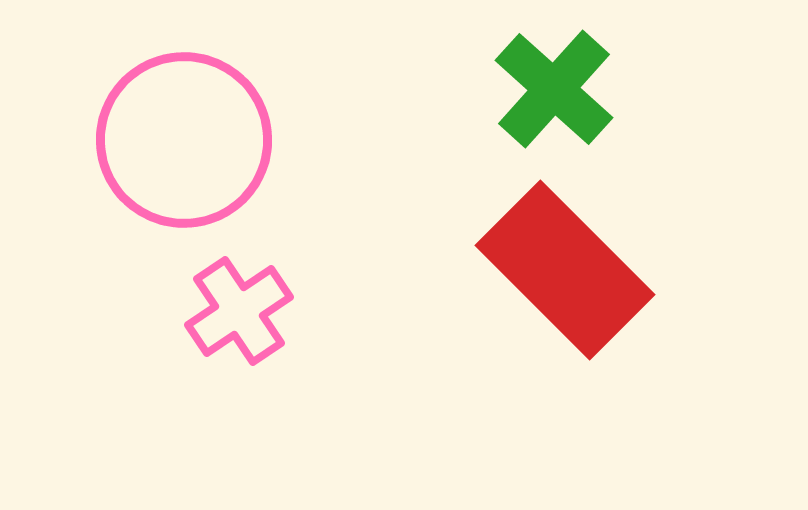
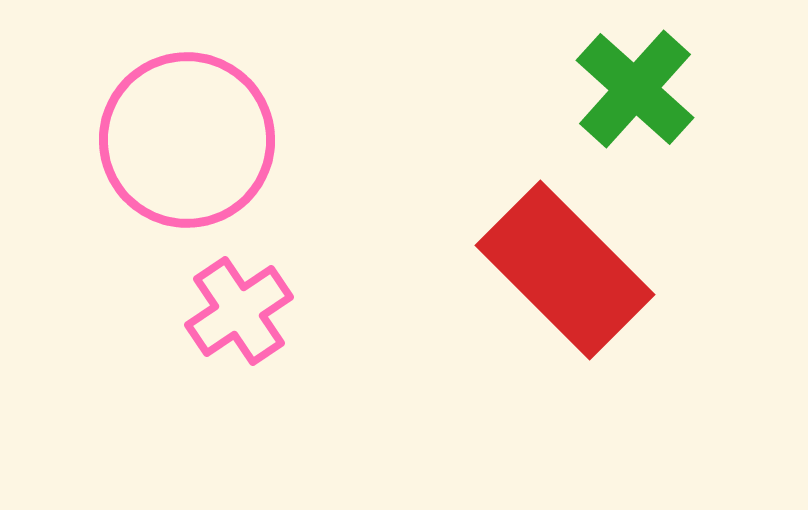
green cross: moved 81 px right
pink circle: moved 3 px right
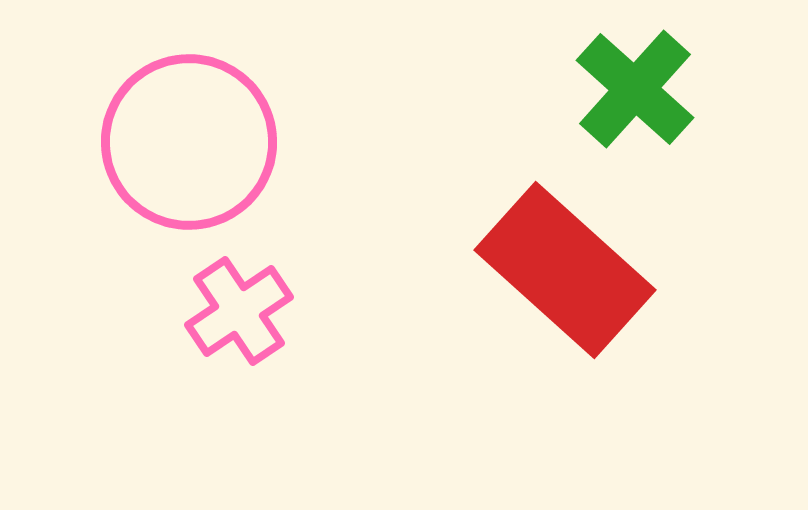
pink circle: moved 2 px right, 2 px down
red rectangle: rotated 3 degrees counterclockwise
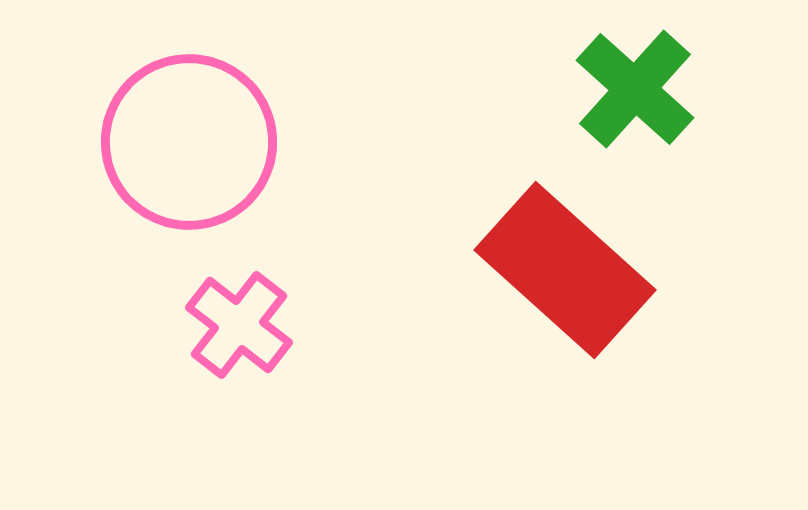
pink cross: moved 14 px down; rotated 18 degrees counterclockwise
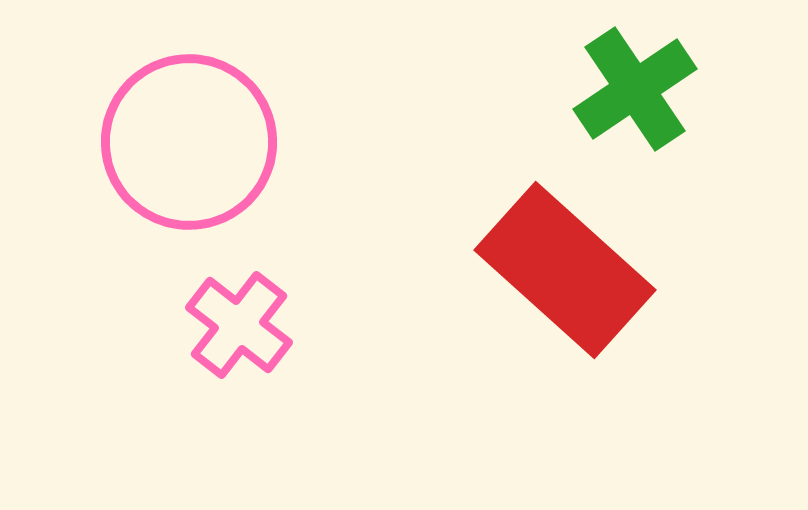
green cross: rotated 14 degrees clockwise
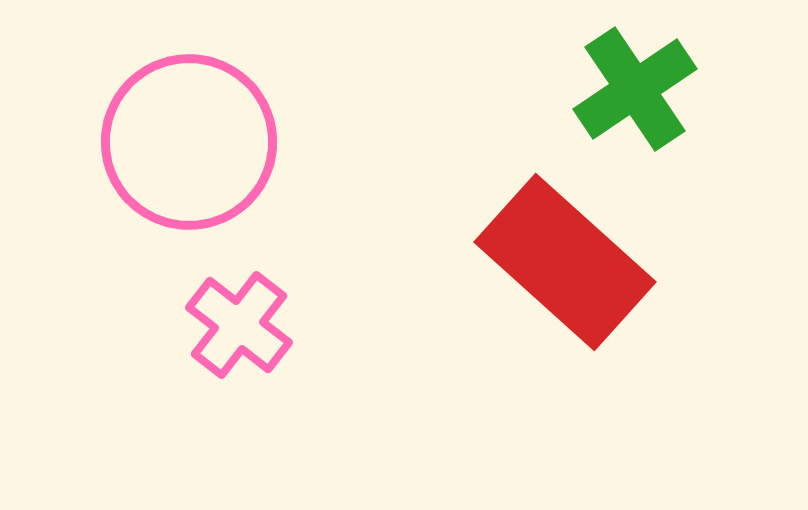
red rectangle: moved 8 px up
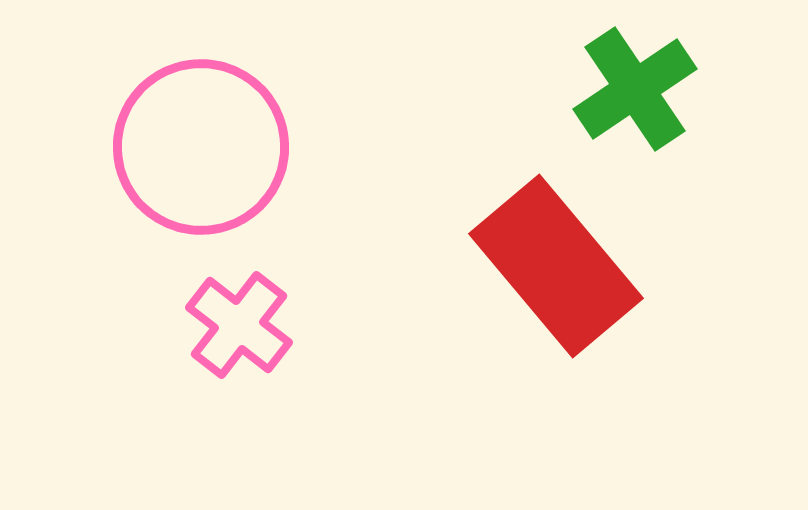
pink circle: moved 12 px right, 5 px down
red rectangle: moved 9 px left, 4 px down; rotated 8 degrees clockwise
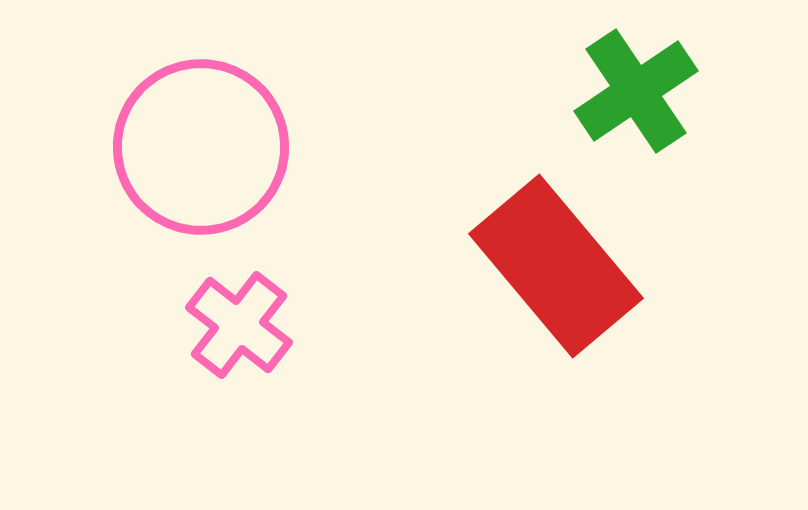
green cross: moved 1 px right, 2 px down
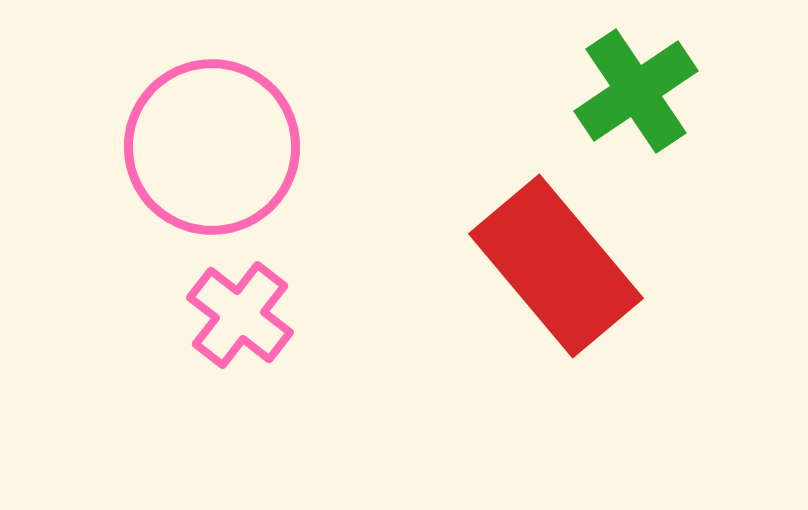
pink circle: moved 11 px right
pink cross: moved 1 px right, 10 px up
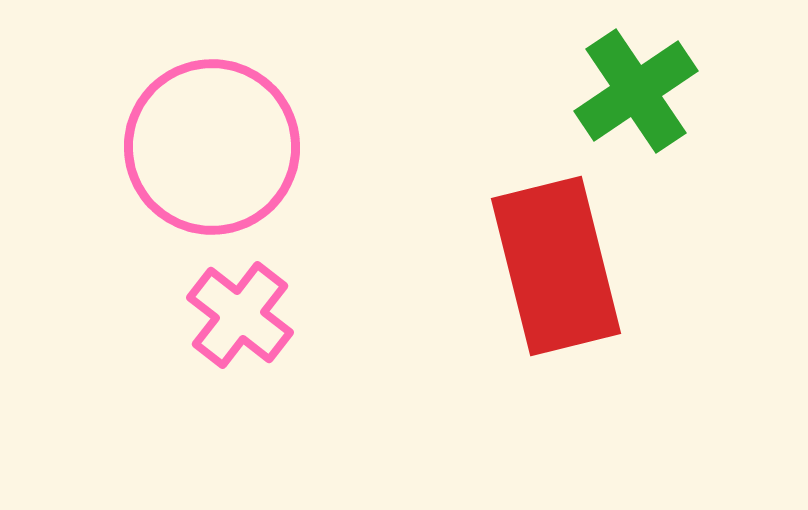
red rectangle: rotated 26 degrees clockwise
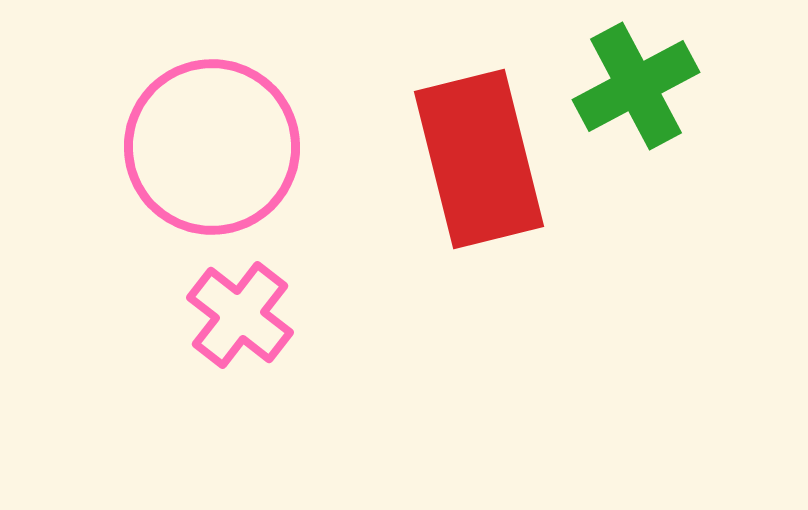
green cross: moved 5 px up; rotated 6 degrees clockwise
red rectangle: moved 77 px left, 107 px up
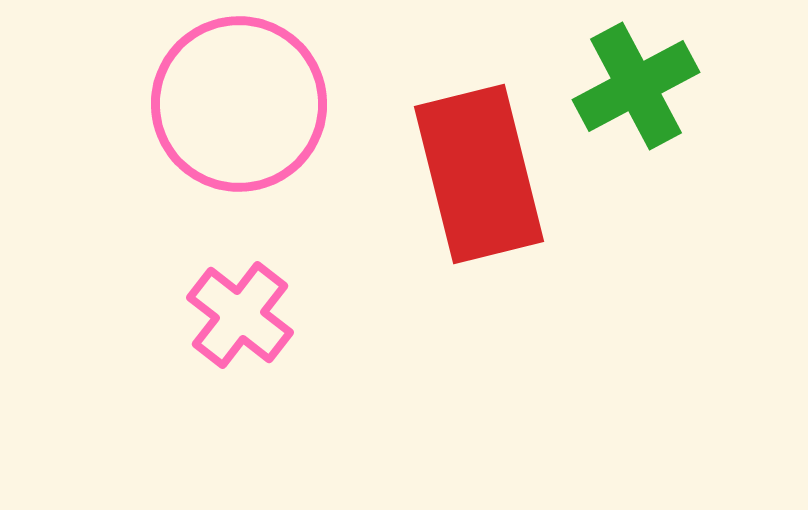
pink circle: moved 27 px right, 43 px up
red rectangle: moved 15 px down
